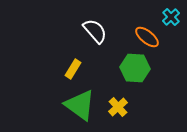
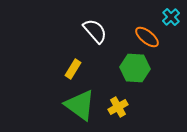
yellow cross: rotated 12 degrees clockwise
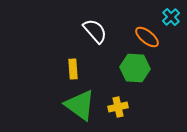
yellow rectangle: rotated 36 degrees counterclockwise
yellow cross: rotated 18 degrees clockwise
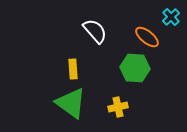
green triangle: moved 9 px left, 2 px up
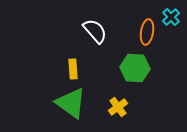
orange ellipse: moved 5 px up; rotated 60 degrees clockwise
yellow cross: rotated 24 degrees counterclockwise
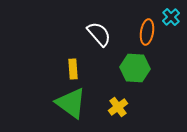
white semicircle: moved 4 px right, 3 px down
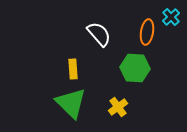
green triangle: rotated 8 degrees clockwise
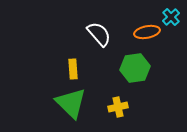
orange ellipse: rotated 70 degrees clockwise
green hexagon: rotated 12 degrees counterclockwise
yellow cross: rotated 24 degrees clockwise
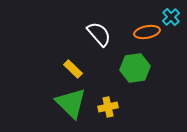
yellow rectangle: rotated 42 degrees counterclockwise
yellow cross: moved 10 px left
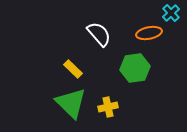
cyan cross: moved 4 px up
orange ellipse: moved 2 px right, 1 px down
